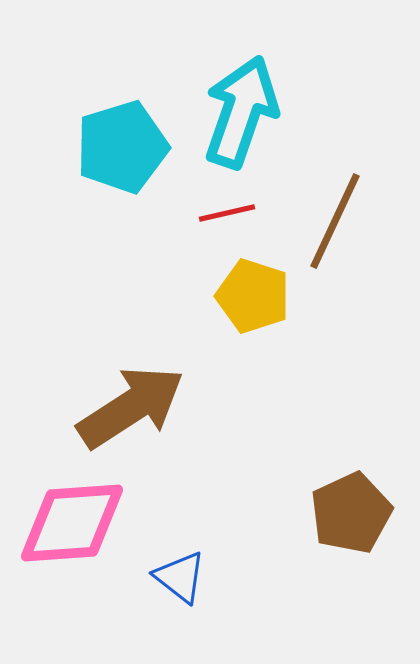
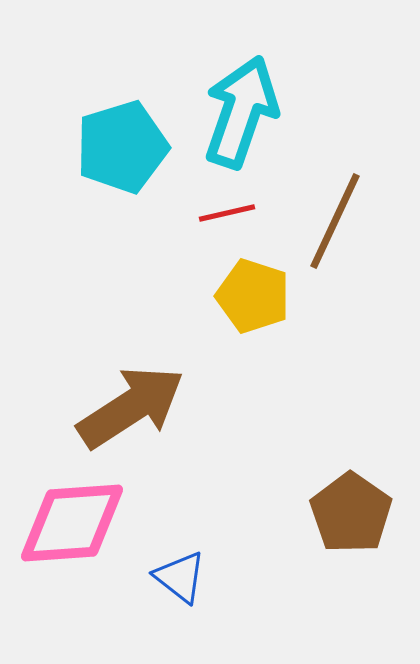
brown pentagon: rotated 12 degrees counterclockwise
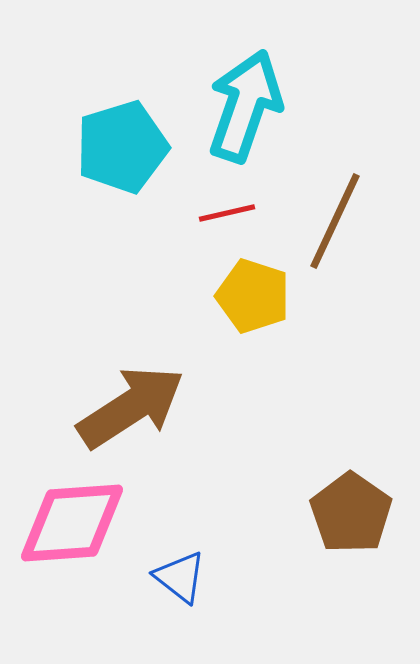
cyan arrow: moved 4 px right, 6 px up
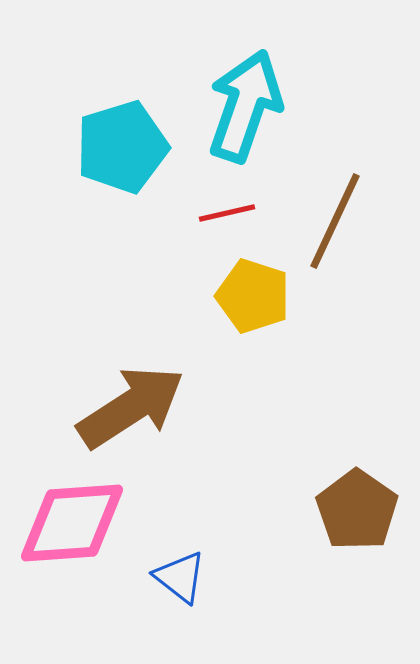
brown pentagon: moved 6 px right, 3 px up
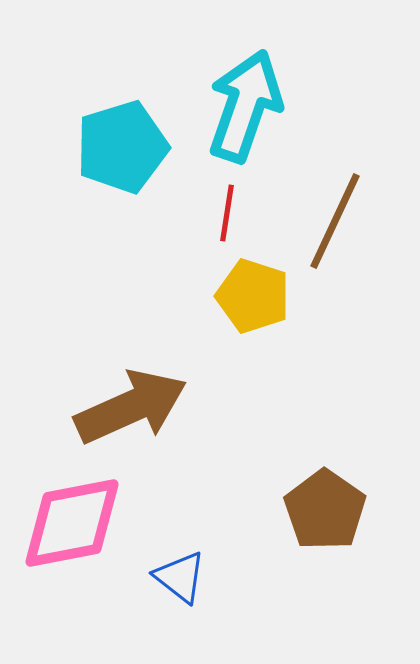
red line: rotated 68 degrees counterclockwise
brown arrow: rotated 9 degrees clockwise
brown pentagon: moved 32 px left
pink diamond: rotated 7 degrees counterclockwise
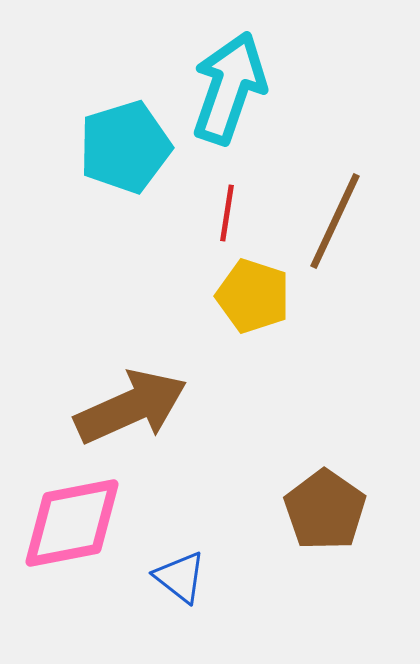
cyan arrow: moved 16 px left, 18 px up
cyan pentagon: moved 3 px right
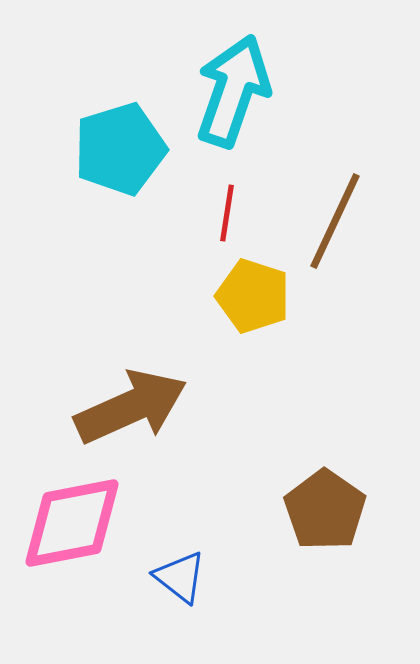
cyan arrow: moved 4 px right, 3 px down
cyan pentagon: moved 5 px left, 2 px down
